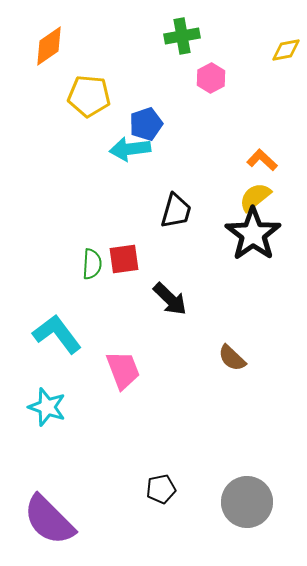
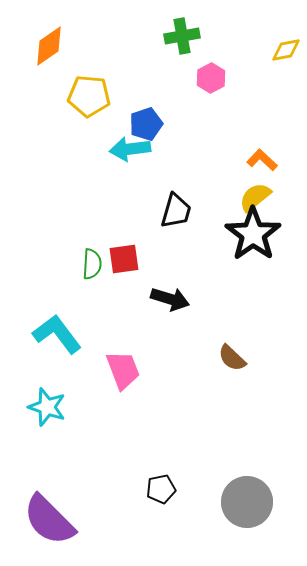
black arrow: rotated 27 degrees counterclockwise
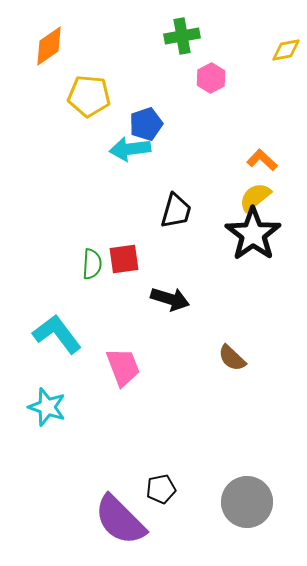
pink trapezoid: moved 3 px up
purple semicircle: moved 71 px right
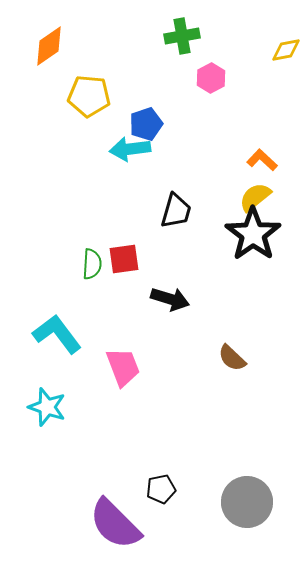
purple semicircle: moved 5 px left, 4 px down
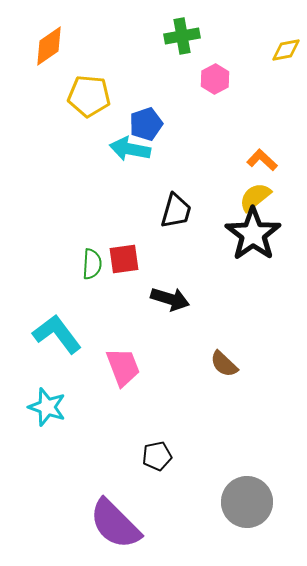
pink hexagon: moved 4 px right, 1 px down
cyan arrow: rotated 18 degrees clockwise
brown semicircle: moved 8 px left, 6 px down
black pentagon: moved 4 px left, 33 px up
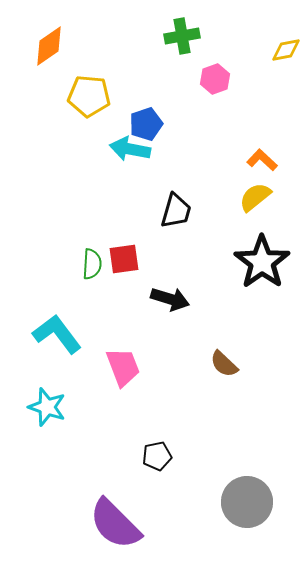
pink hexagon: rotated 8 degrees clockwise
black star: moved 9 px right, 28 px down
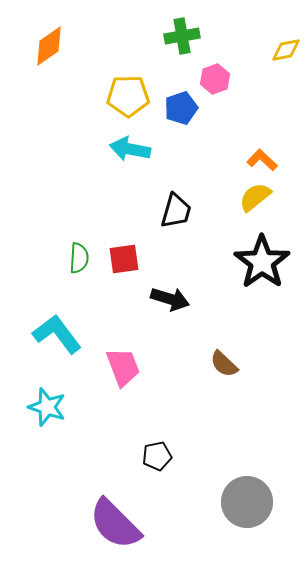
yellow pentagon: moved 39 px right; rotated 6 degrees counterclockwise
blue pentagon: moved 35 px right, 16 px up
green semicircle: moved 13 px left, 6 px up
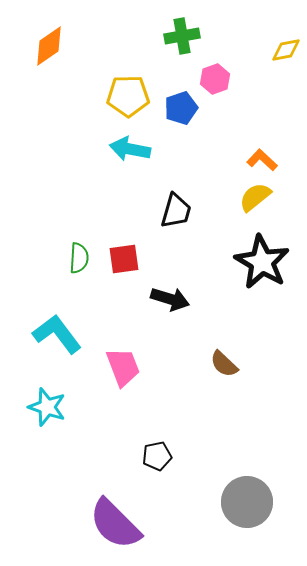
black star: rotated 6 degrees counterclockwise
